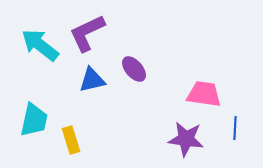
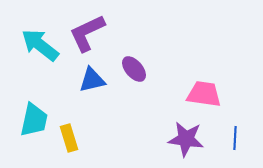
blue line: moved 10 px down
yellow rectangle: moved 2 px left, 2 px up
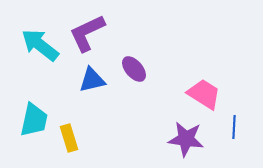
pink trapezoid: rotated 24 degrees clockwise
blue line: moved 1 px left, 11 px up
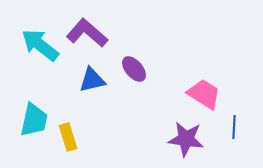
purple L-shape: rotated 66 degrees clockwise
yellow rectangle: moved 1 px left, 1 px up
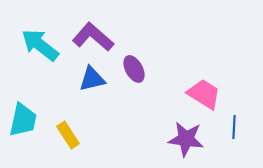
purple L-shape: moved 6 px right, 4 px down
purple ellipse: rotated 12 degrees clockwise
blue triangle: moved 1 px up
cyan trapezoid: moved 11 px left
yellow rectangle: moved 2 px up; rotated 16 degrees counterclockwise
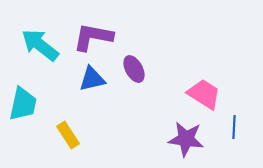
purple L-shape: rotated 30 degrees counterclockwise
cyan trapezoid: moved 16 px up
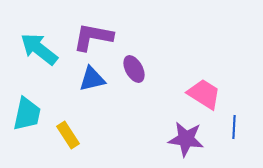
cyan arrow: moved 1 px left, 4 px down
cyan trapezoid: moved 4 px right, 10 px down
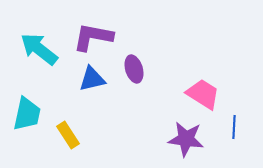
purple ellipse: rotated 12 degrees clockwise
pink trapezoid: moved 1 px left
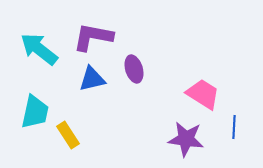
cyan trapezoid: moved 8 px right, 2 px up
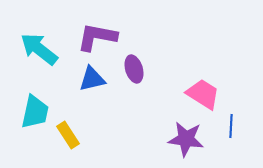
purple L-shape: moved 4 px right
blue line: moved 3 px left, 1 px up
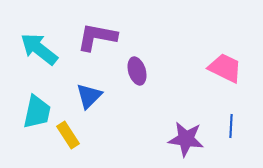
purple ellipse: moved 3 px right, 2 px down
blue triangle: moved 3 px left, 17 px down; rotated 32 degrees counterclockwise
pink trapezoid: moved 22 px right, 26 px up; rotated 6 degrees counterclockwise
cyan trapezoid: moved 2 px right
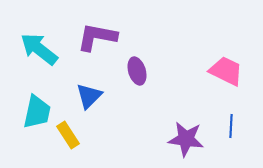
pink trapezoid: moved 1 px right, 3 px down
